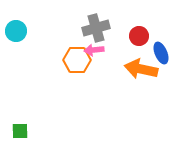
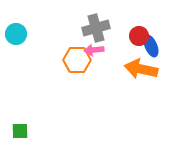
cyan circle: moved 3 px down
blue ellipse: moved 10 px left, 7 px up
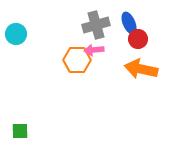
gray cross: moved 3 px up
red circle: moved 1 px left, 3 px down
blue ellipse: moved 22 px left, 23 px up
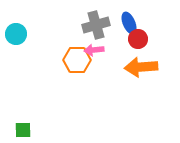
orange arrow: moved 2 px up; rotated 16 degrees counterclockwise
green square: moved 3 px right, 1 px up
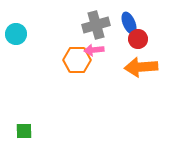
green square: moved 1 px right, 1 px down
